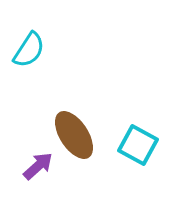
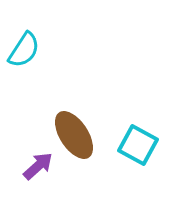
cyan semicircle: moved 5 px left
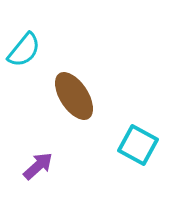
cyan semicircle: rotated 6 degrees clockwise
brown ellipse: moved 39 px up
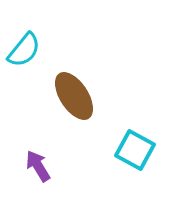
cyan square: moved 3 px left, 5 px down
purple arrow: rotated 80 degrees counterclockwise
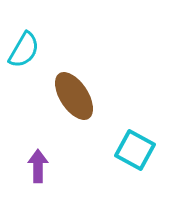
cyan semicircle: rotated 9 degrees counterclockwise
purple arrow: rotated 32 degrees clockwise
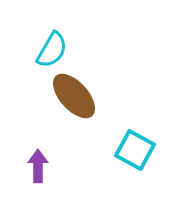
cyan semicircle: moved 28 px right
brown ellipse: rotated 9 degrees counterclockwise
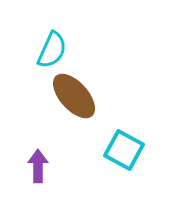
cyan semicircle: rotated 6 degrees counterclockwise
cyan square: moved 11 px left
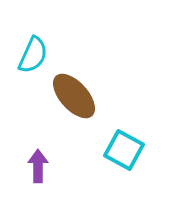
cyan semicircle: moved 19 px left, 5 px down
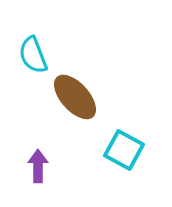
cyan semicircle: rotated 135 degrees clockwise
brown ellipse: moved 1 px right, 1 px down
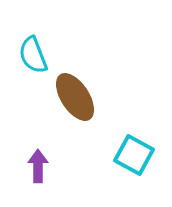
brown ellipse: rotated 9 degrees clockwise
cyan square: moved 10 px right, 5 px down
